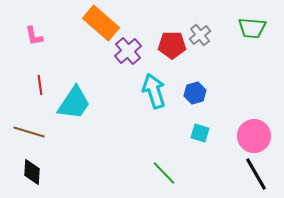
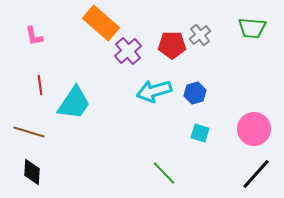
cyan arrow: rotated 88 degrees counterclockwise
pink circle: moved 7 px up
black line: rotated 72 degrees clockwise
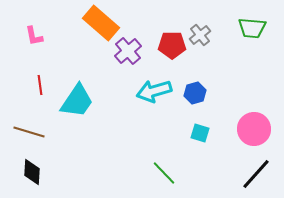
cyan trapezoid: moved 3 px right, 2 px up
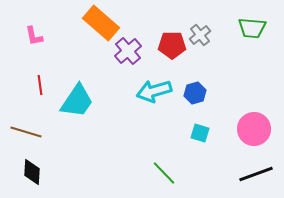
brown line: moved 3 px left
black line: rotated 28 degrees clockwise
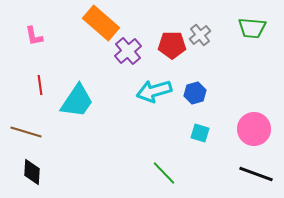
black line: rotated 40 degrees clockwise
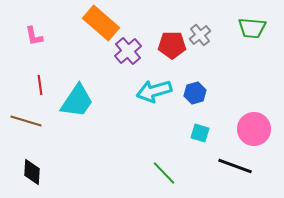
brown line: moved 11 px up
black line: moved 21 px left, 8 px up
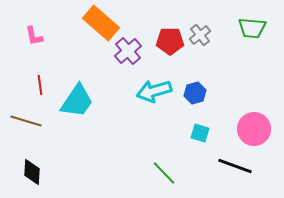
red pentagon: moved 2 px left, 4 px up
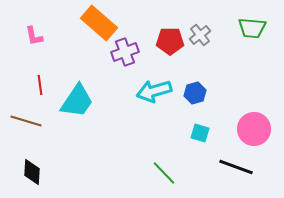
orange rectangle: moved 2 px left
purple cross: moved 3 px left, 1 px down; rotated 20 degrees clockwise
black line: moved 1 px right, 1 px down
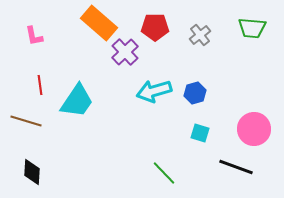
red pentagon: moved 15 px left, 14 px up
purple cross: rotated 24 degrees counterclockwise
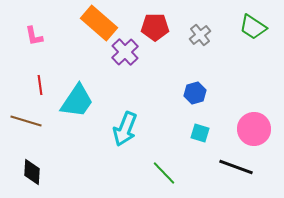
green trapezoid: moved 1 px right, 1 px up; rotated 28 degrees clockwise
cyan arrow: moved 29 px left, 38 px down; rotated 52 degrees counterclockwise
